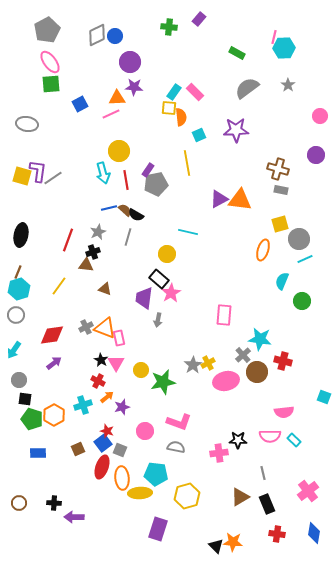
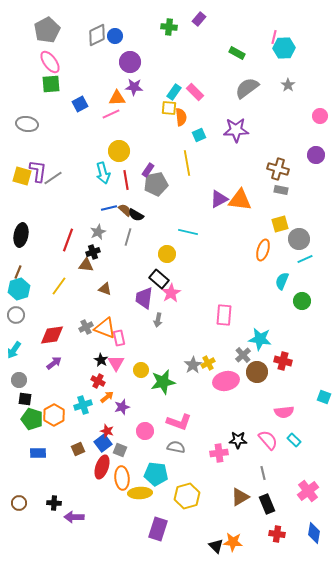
pink semicircle at (270, 436): moved 2 px left, 4 px down; rotated 130 degrees counterclockwise
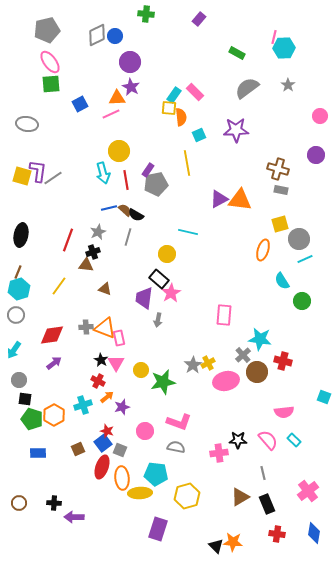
green cross at (169, 27): moved 23 px left, 13 px up
gray pentagon at (47, 30): rotated 15 degrees clockwise
purple star at (134, 87): moved 3 px left; rotated 24 degrees clockwise
cyan rectangle at (174, 92): moved 3 px down
cyan semicircle at (282, 281): rotated 54 degrees counterclockwise
gray cross at (86, 327): rotated 24 degrees clockwise
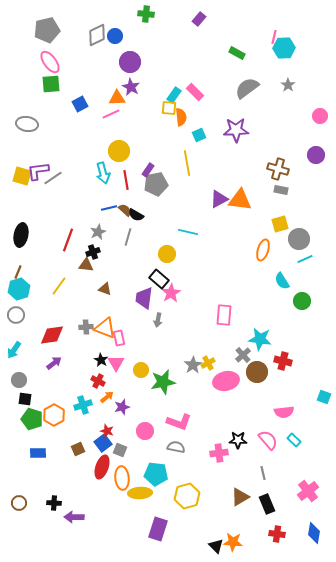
purple L-shape at (38, 171): rotated 105 degrees counterclockwise
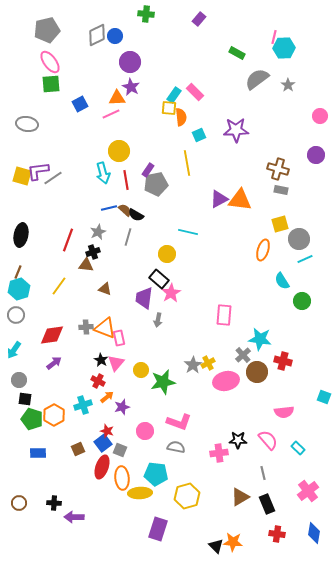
gray semicircle at (247, 88): moved 10 px right, 9 px up
pink triangle at (116, 363): rotated 12 degrees clockwise
cyan rectangle at (294, 440): moved 4 px right, 8 px down
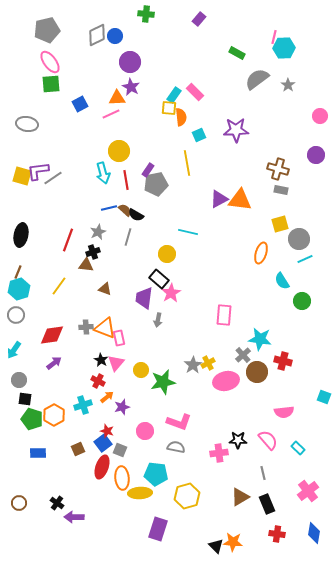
orange ellipse at (263, 250): moved 2 px left, 3 px down
black cross at (54, 503): moved 3 px right; rotated 32 degrees clockwise
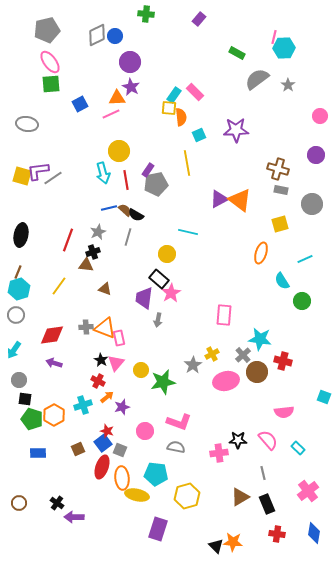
orange triangle at (240, 200): rotated 30 degrees clockwise
gray circle at (299, 239): moved 13 px right, 35 px up
purple arrow at (54, 363): rotated 126 degrees counterclockwise
yellow cross at (208, 363): moved 4 px right, 9 px up
yellow ellipse at (140, 493): moved 3 px left, 2 px down; rotated 15 degrees clockwise
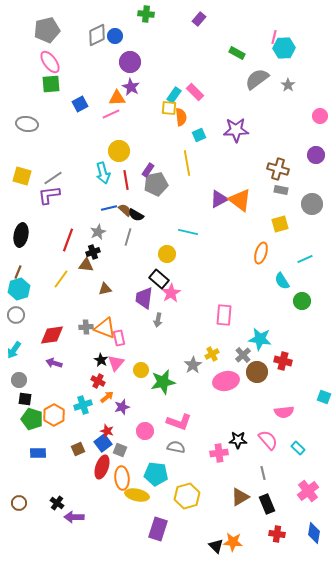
purple L-shape at (38, 171): moved 11 px right, 24 px down
yellow line at (59, 286): moved 2 px right, 7 px up
brown triangle at (105, 289): rotated 32 degrees counterclockwise
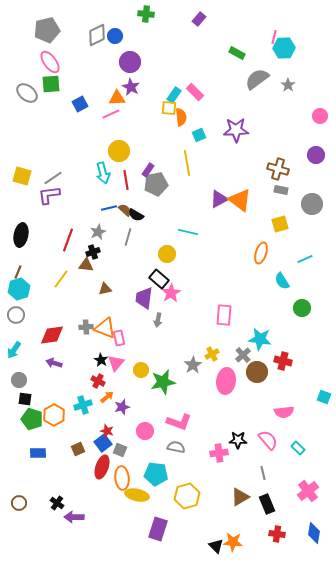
gray ellipse at (27, 124): moved 31 px up; rotated 30 degrees clockwise
green circle at (302, 301): moved 7 px down
pink ellipse at (226, 381): rotated 70 degrees counterclockwise
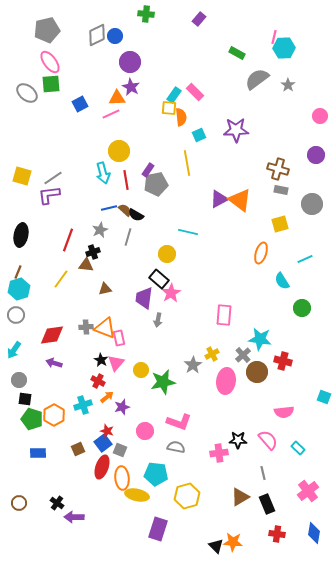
gray star at (98, 232): moved 2 px right, 2 px up
